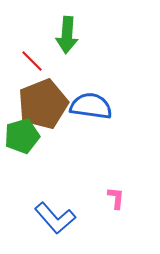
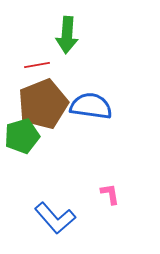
red line: moved 5 px right, 4 px down; rotated 55 degrees counterclockwise
pink L-shape: moved 6 px left, 4 px up; rotated 15 degrees counterclockwise
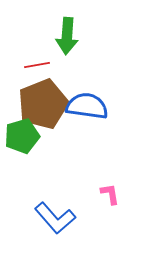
green arrow: moved 1 px down
blue semicircle: moved 4 px left
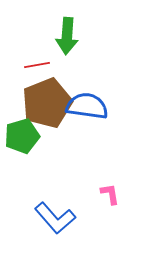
brown pentagon: moved 4 px right, 1 px up
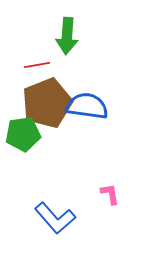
green pentagon: moved 1 px right, 2 px up; rotated 8 degrees clockwise
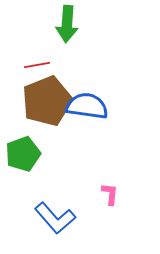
green arrow: moved 12 px up
brown pentagon: moved 2 px up
green pentagon: moved 20 px down; rotated 12 degrees counterclockwise
pink L-shape: rotated 15 degrees clockwise
